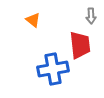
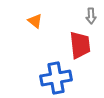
orange triangle: moved 2 px right, 1 px down
blue cross: moved 3 px right, 9 px down
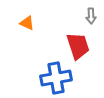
orange triangle: moved 8 px left, 2 px down; rotated 14 degrees counterclockwise
red trapezoid: moved 2 px left, 1 px down; rotated 12 degrees counterclockwise
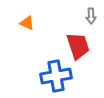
blue cross: moved 2 px up
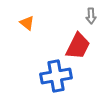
orange triangle: rotated 14 degrees clockwise
red trapezoid: rotated 44 degrees clockwise
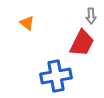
red trapezoid: moved 4 px right, 3 px up
